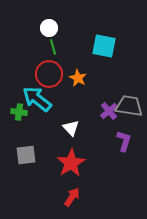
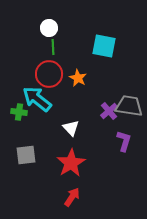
green line: rotated 14 degrees clockwise
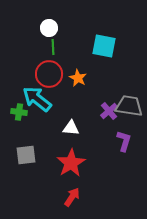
white triangle: rotated 42 degrees counterclockwise
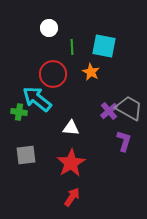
green line: moved 19 px right
red circle: moved 4 px right
orange star: moved 13 px right, 6 px up
gray trapezoid: moved 2 px down; rotated 20 degrees clockwise
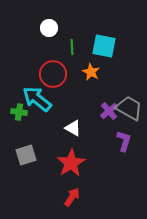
white triangle: moved 2 px right; rotated 24 degrees clockwise
gray square: rotated 10 degrees counterclockwise
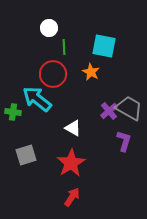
green line: moved 8 px left
green cross: moved 6 px left
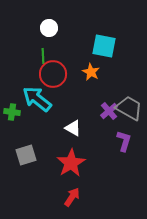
green line: moved 21 px left, 9 px down
green cross: moved 1 px left
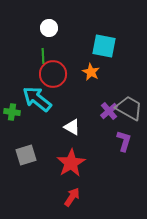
white triangle: moved 1 px left, 1 px up
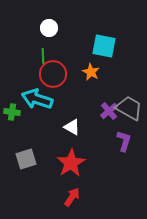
cyan arrow: rotated 20 degrees counterclockwise
gray square: moved 4 px down
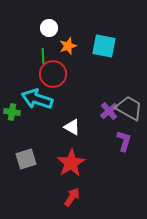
orange star: moved 23 px left, 26 px up; rotated 24 degrees clockwise
